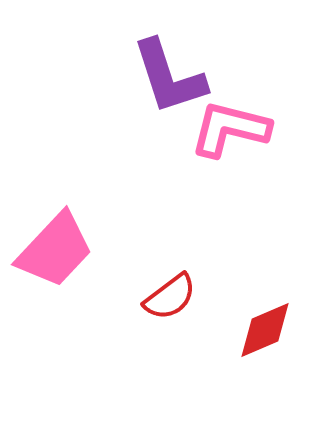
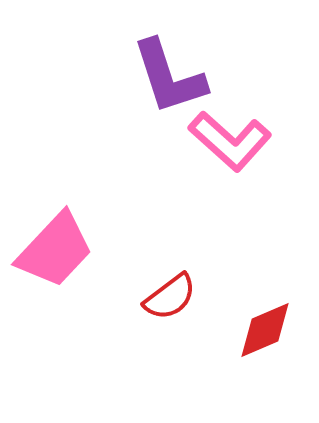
pink L-shape: moved 12 px down; rotated 152 degrees counterclockwise
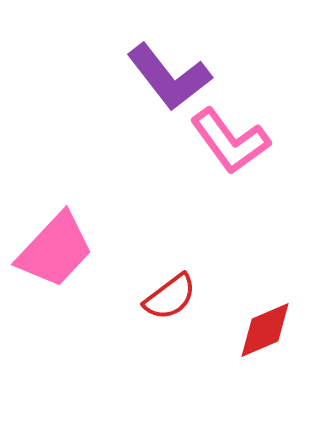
purple L-shape: rotated 20 degrees counterclockwise
pink L-shape: rotated 12 degrees clockwise
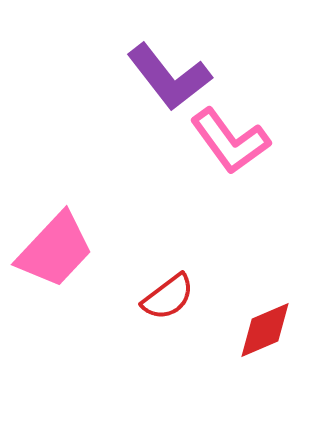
red semicircle: moved 2 px left
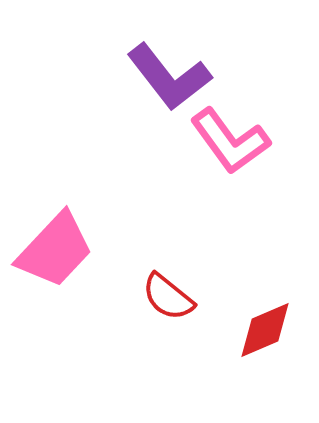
red semicircle: rotated 76 degrees clockwise
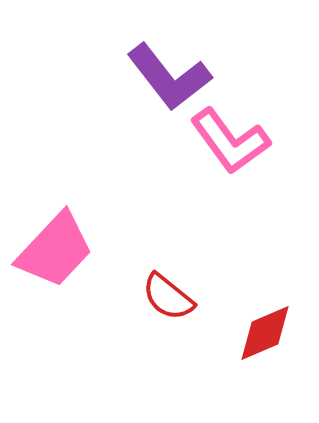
red diamond: moved 3 px down
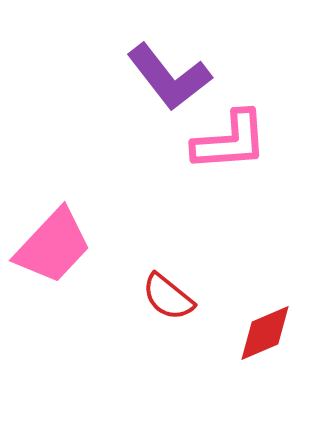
pink L-shape: rotated 58 degrees counterclockwise
pink trapezoid: moved 2 px left, 4 px up
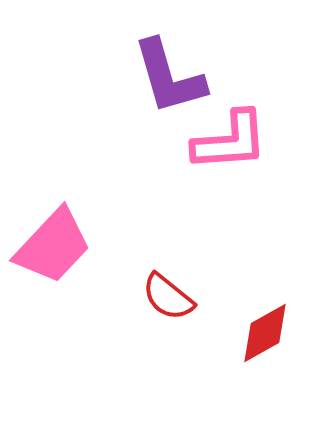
purple L-shape: rotated 22 degrees clockwise
red diamond: rotated 6 degrees counterclockwise
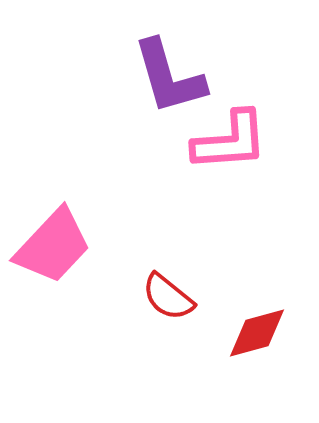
red diamond: moved 8 px left; rotated 14 degrees clockwise
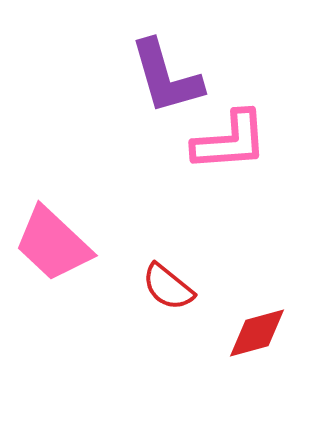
purple L-shape: moved 3 px left
pink trapezoid: moved 2 px up; rotated 90 degrees clockwise
red semicircle: moved 10 px up
